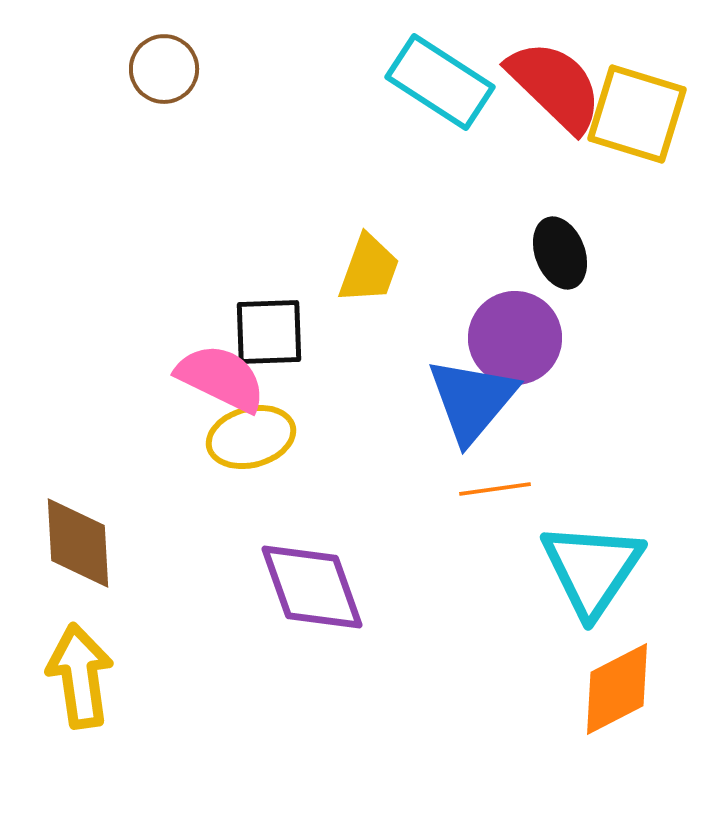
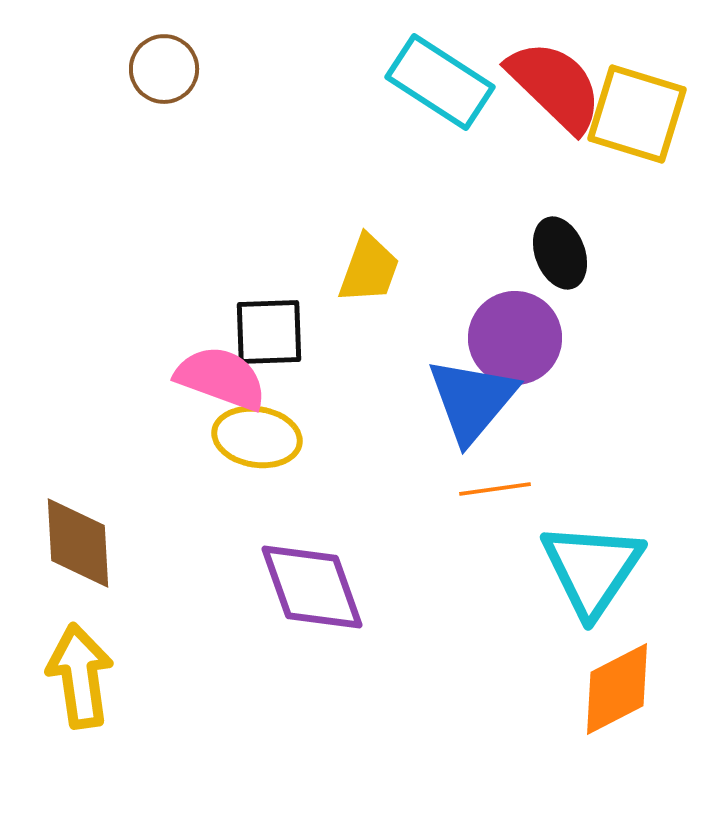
pink semicircle: rotated 6 degrees counterclockwise
yellow ellipse: moved 6 px right; rotated 24 degrees clockwise
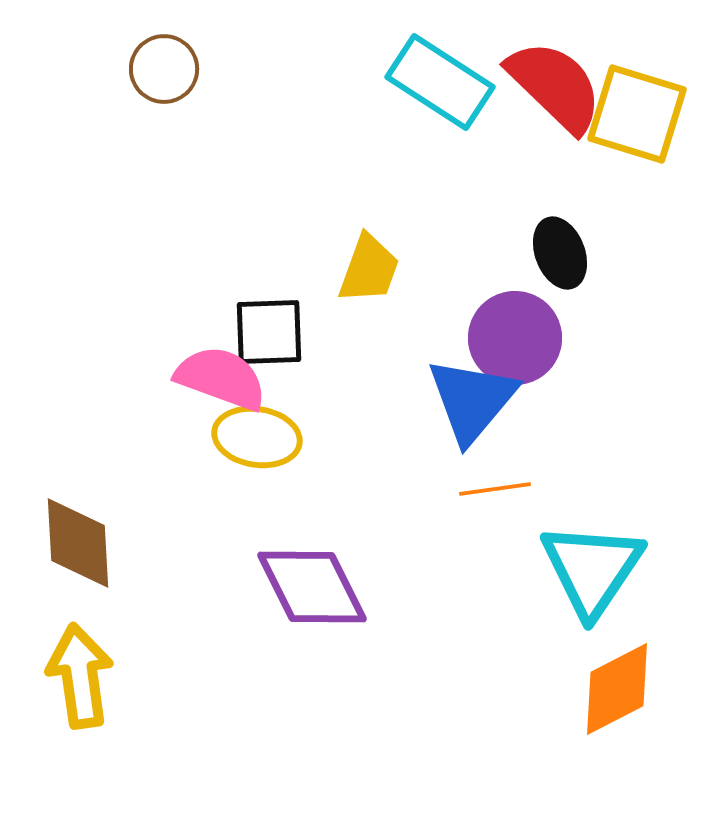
purple diamond: rotated 7 degrees counterclockwise
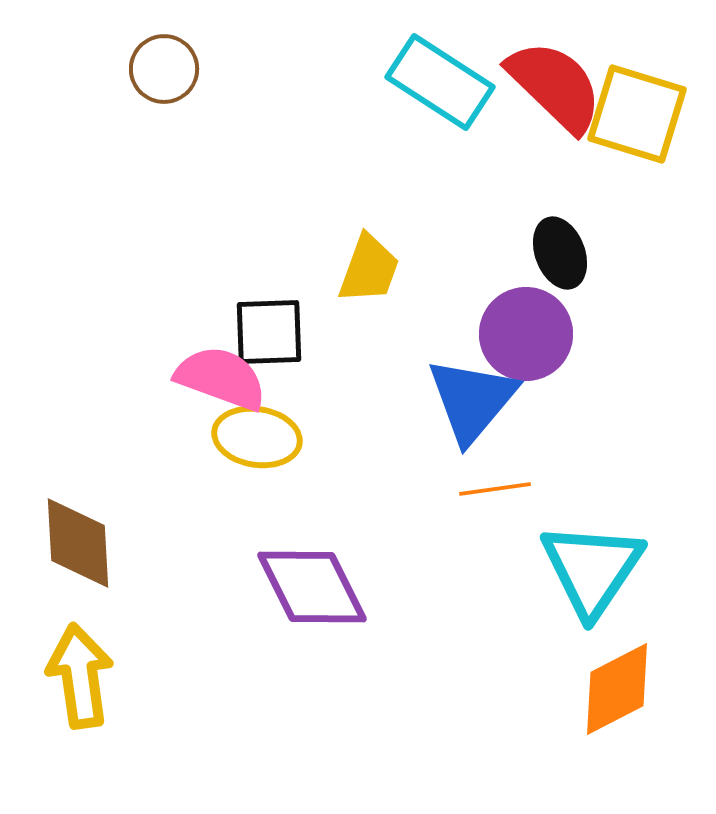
purple circle: moved 11 px right, 4 px up
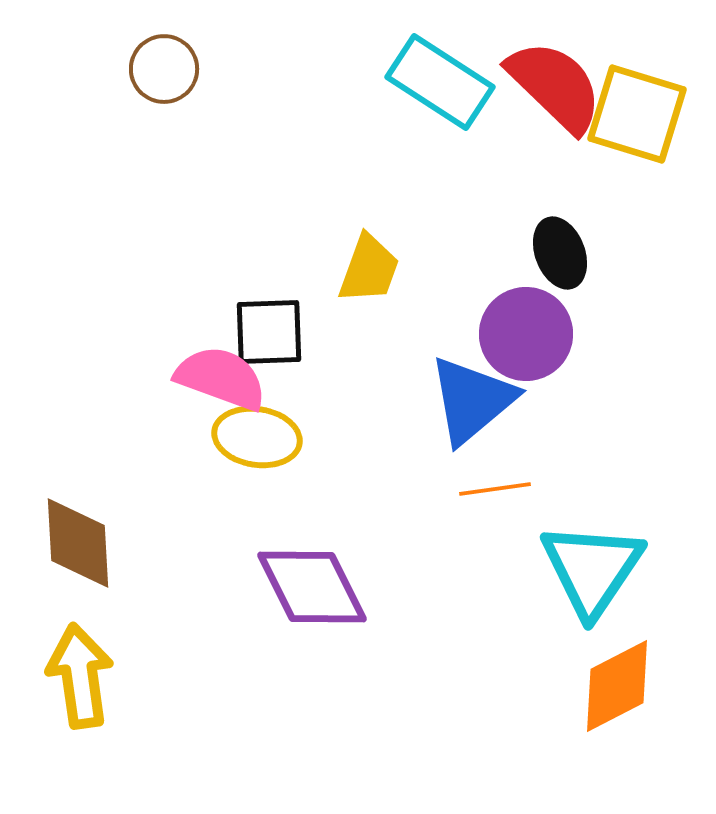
blue triangle: rotated 10 degrees clockwise
orange diamond: moved 3 px up
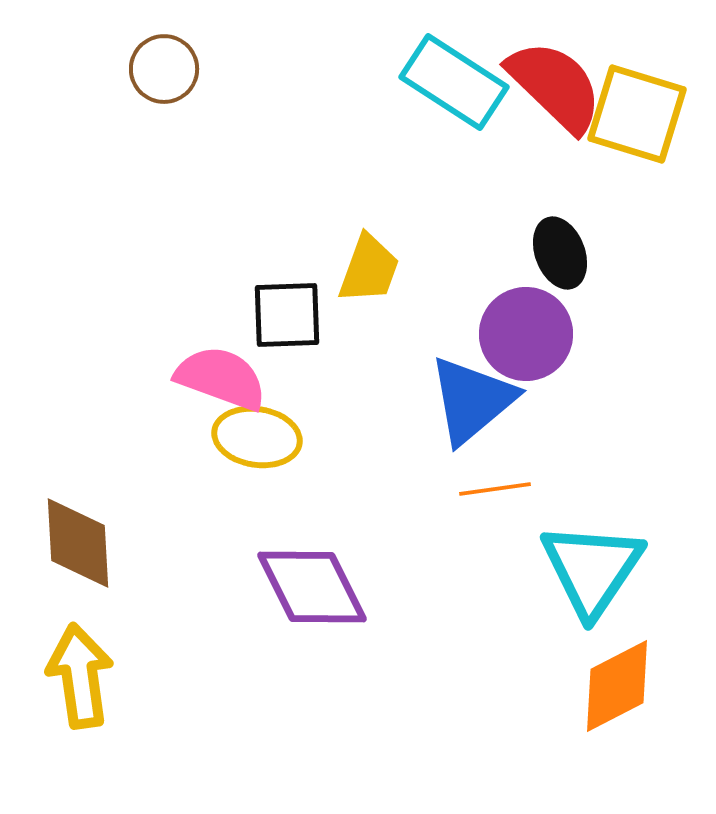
cyan rectangle: moved 14 px right
black square: moved 18 px right, 17 px up
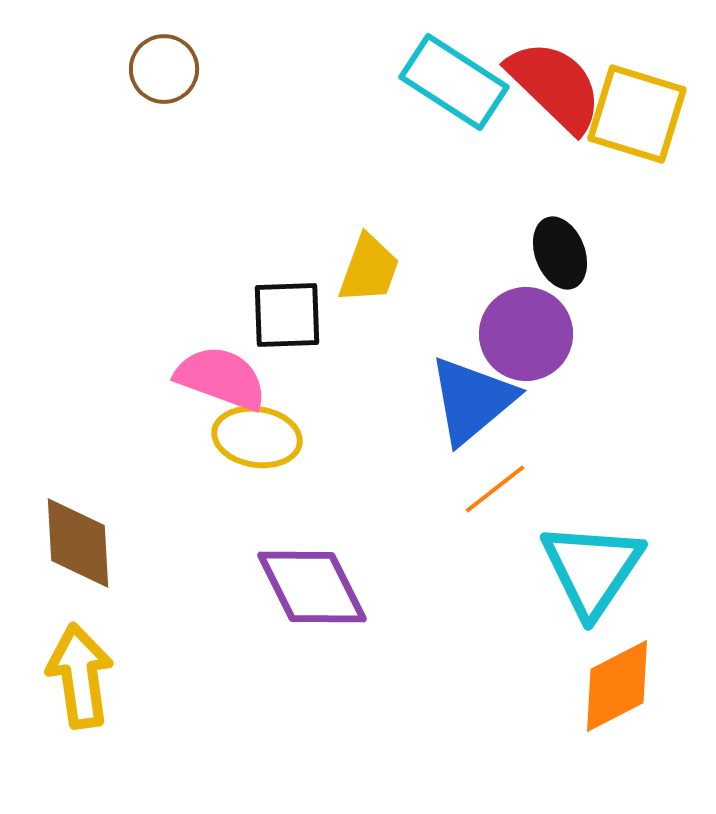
orange line: rotated 30 degrees counterclockwise
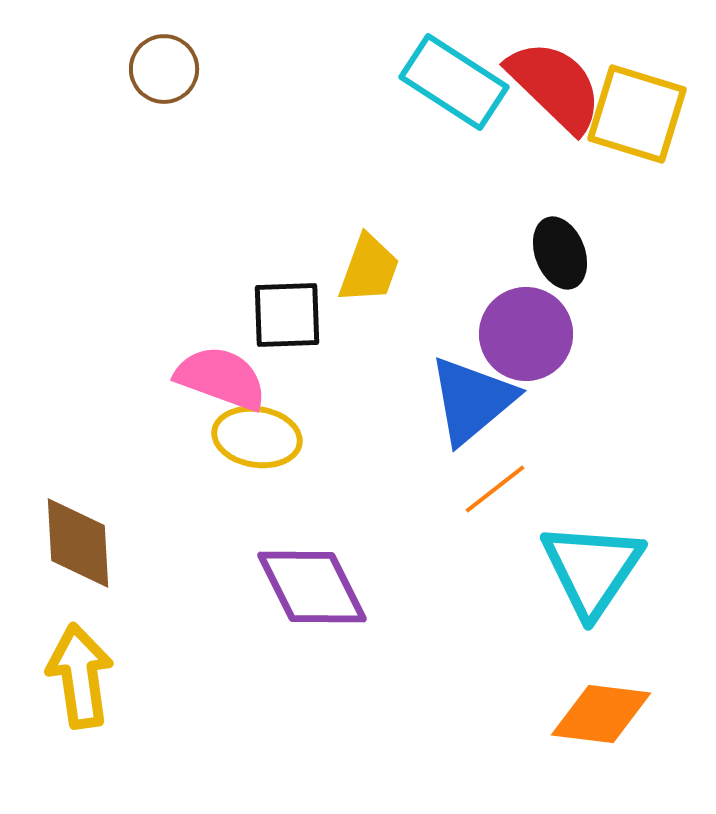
orange diamond: moved 16 px left, 28 px down; rotated 34 degrees clockwise
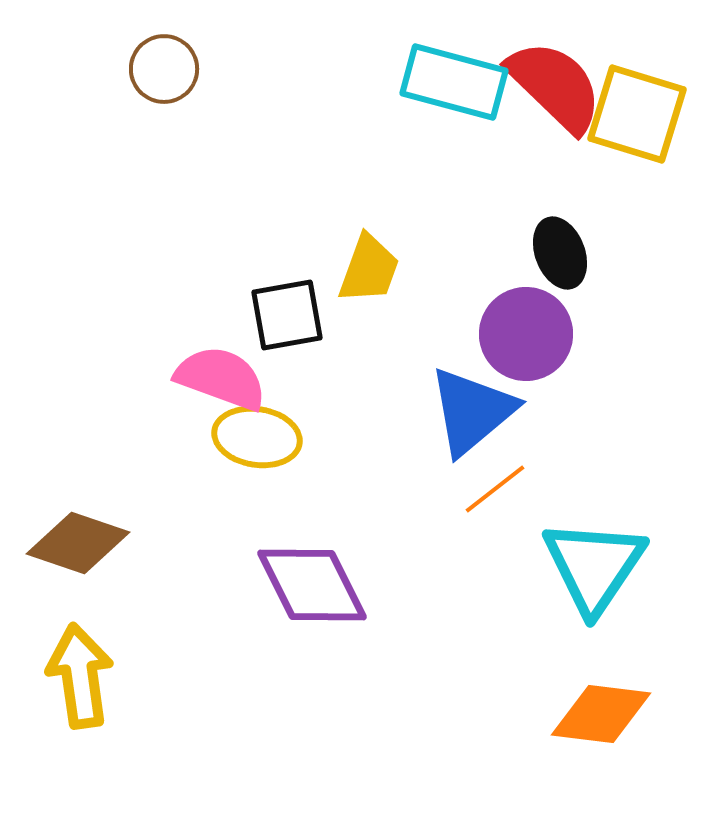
cyan rectangle: rotated 18 degrees counterclockwise
black square: rotated 8 degrees counterclockwise
blue triangle: moved 11 px down
brown diamond: rotated 68 degrees counterclockwise
cyan triangle: moved 2 px right, 3 px up
purple diamond: moved 2 px up
